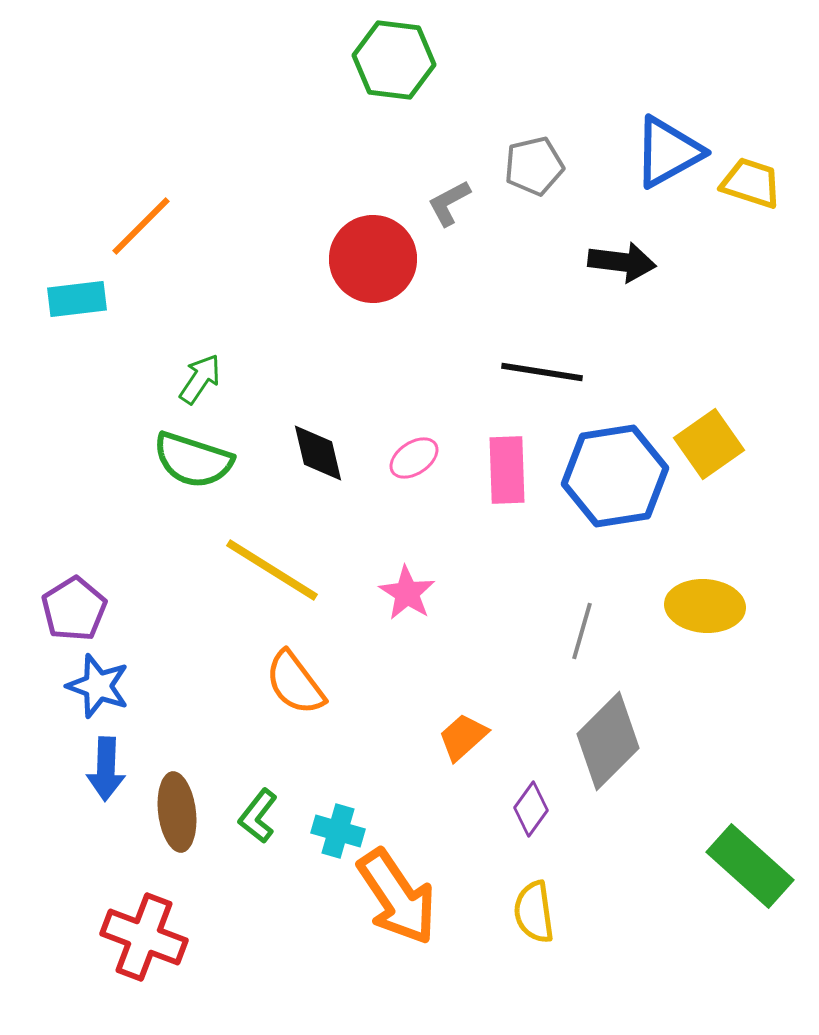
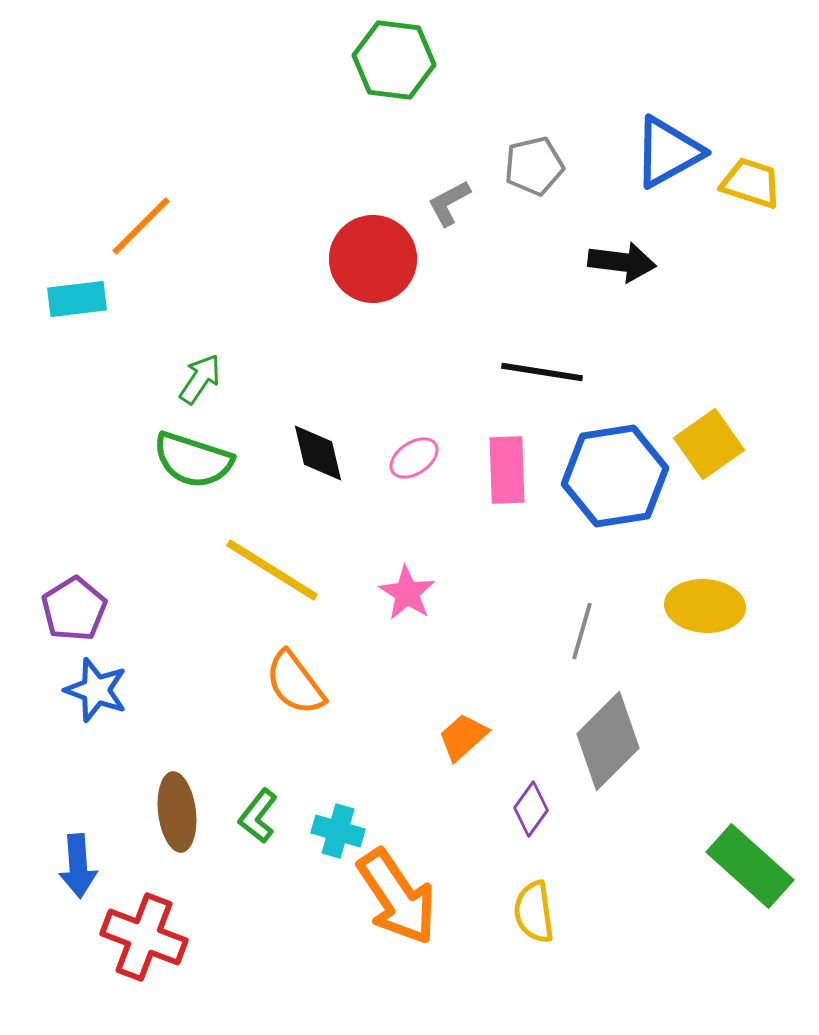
blue star: moved 2 px left, 4 px down
blue arrow: moved 28 px left, 97 px down; rotated 6 degrees counterclockwise
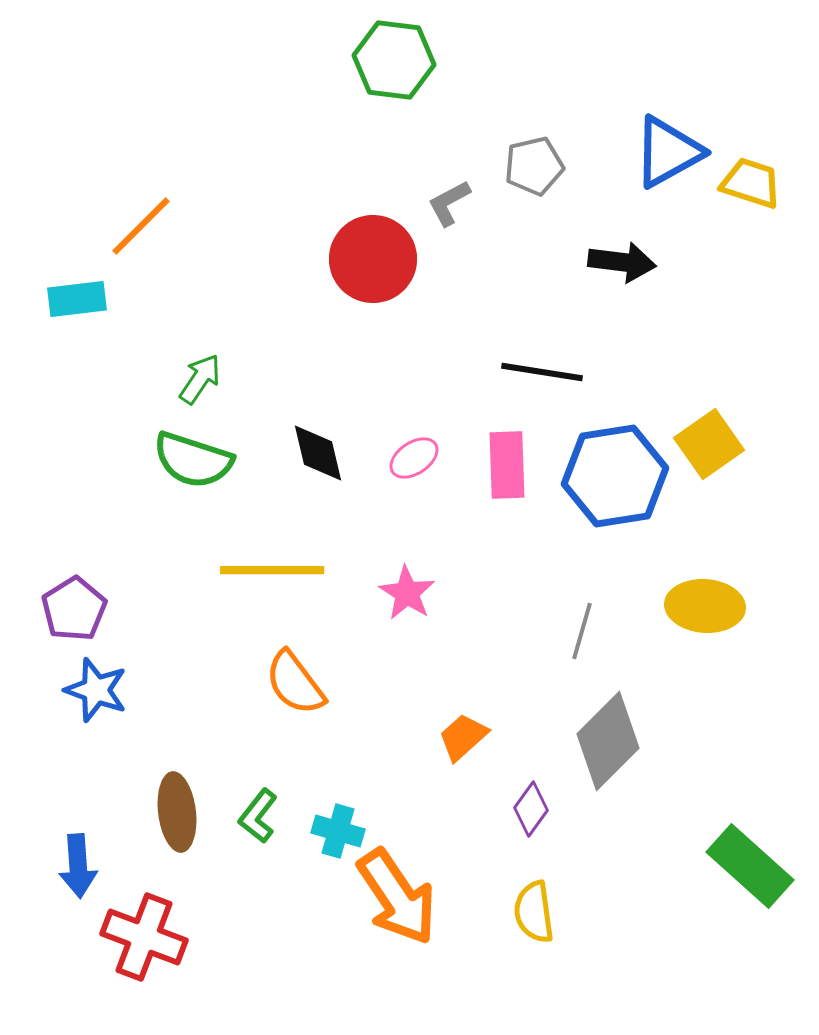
pink rectangle: moved 5 px up
yellow line: rotated 32 degrees counterclockwise
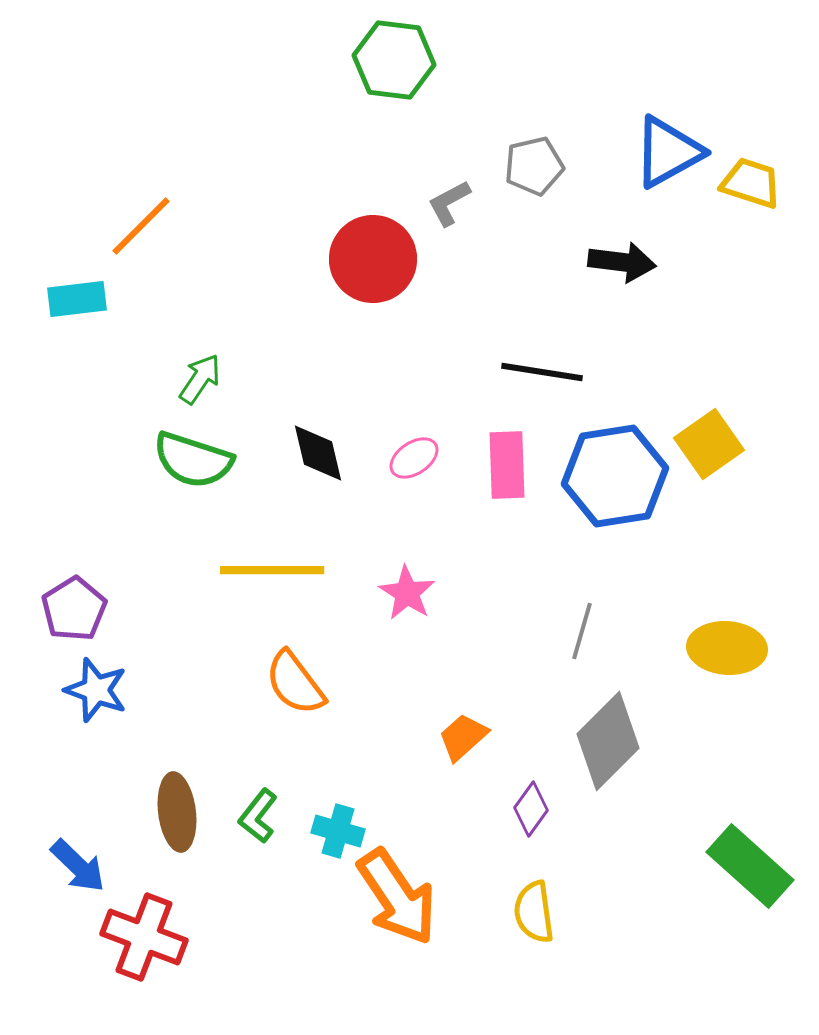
yellow ellipse: moved 22 px right, 42 px down
blue arrow: rotated 42 degrees counterclockwise
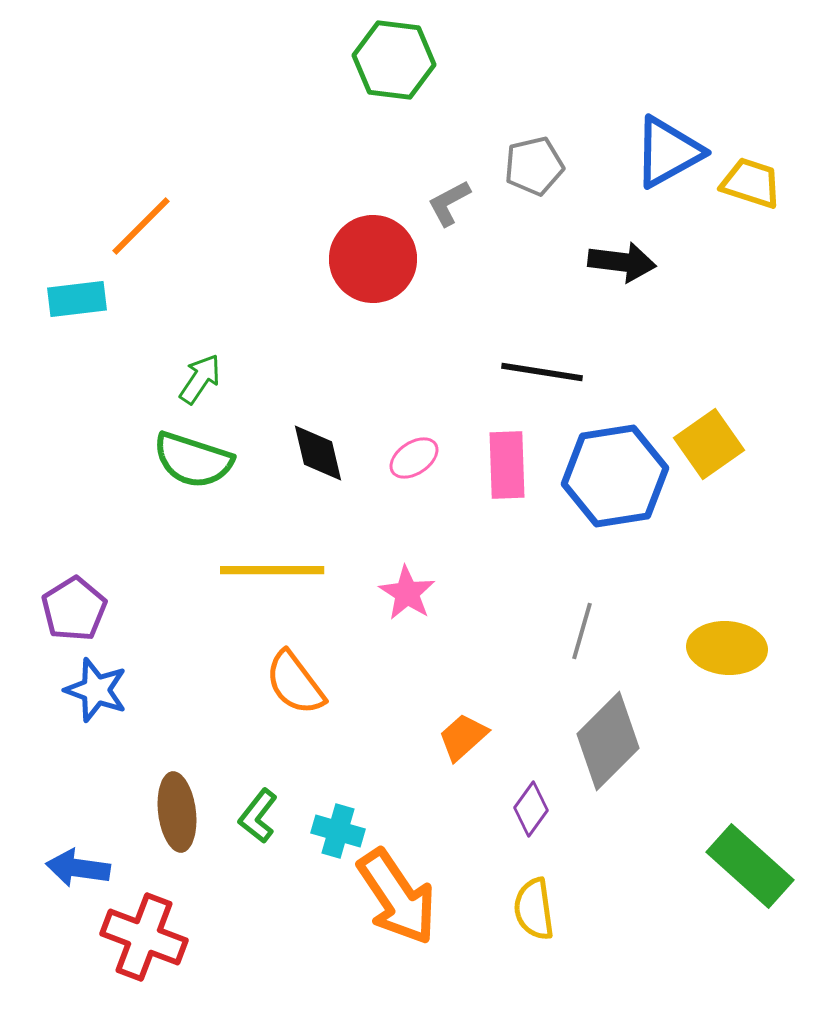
blue arrow: moved 2 px down; rotated 144 degrees clockwise
yellow semicircle: moved 3 px up
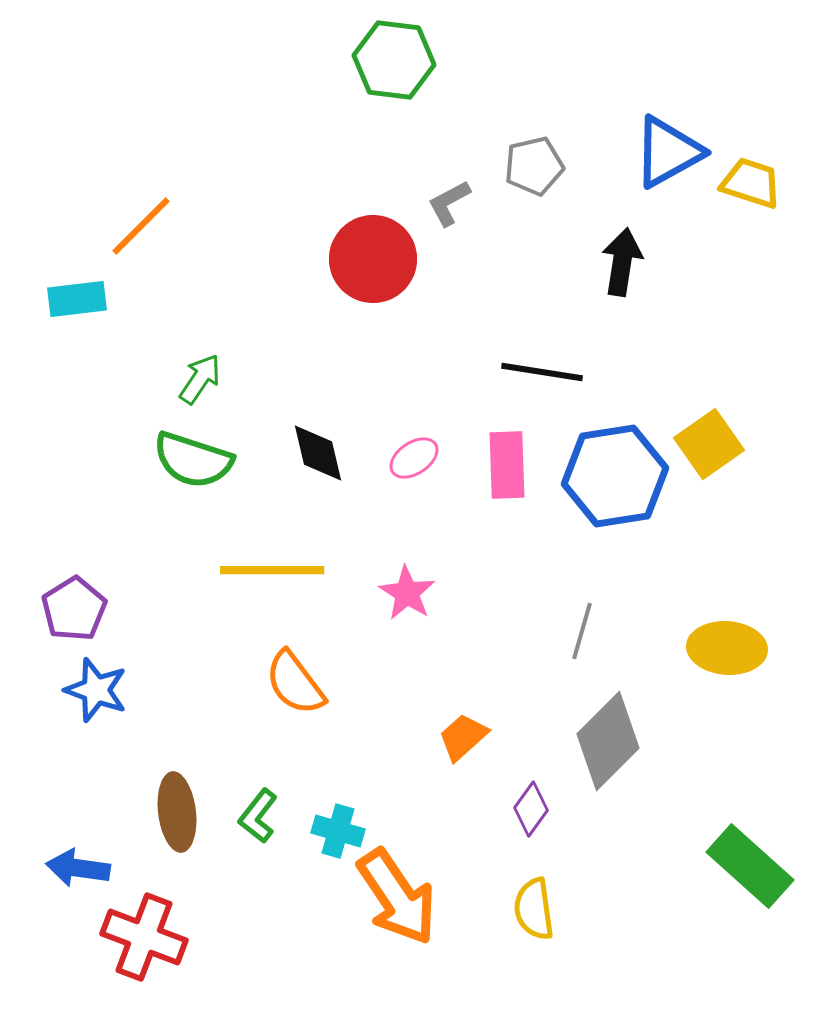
black arrow: rotated 88 degrees counterclockwise
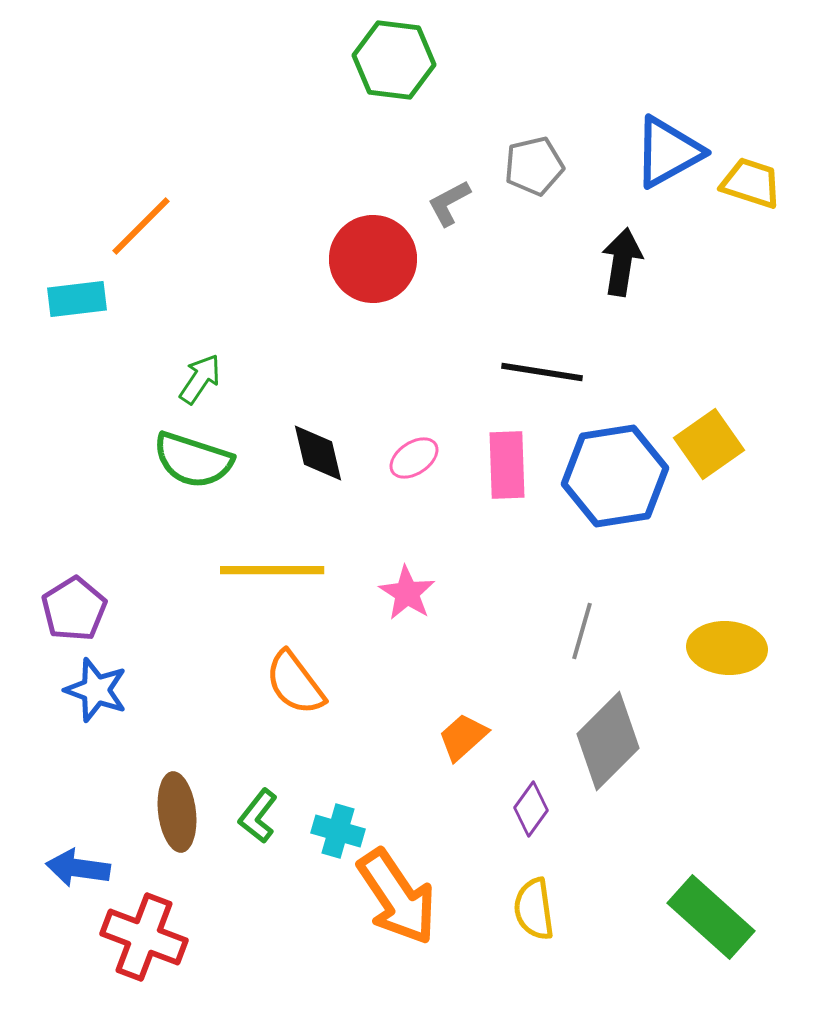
green rectangle: moved 39 px left, 51 px down
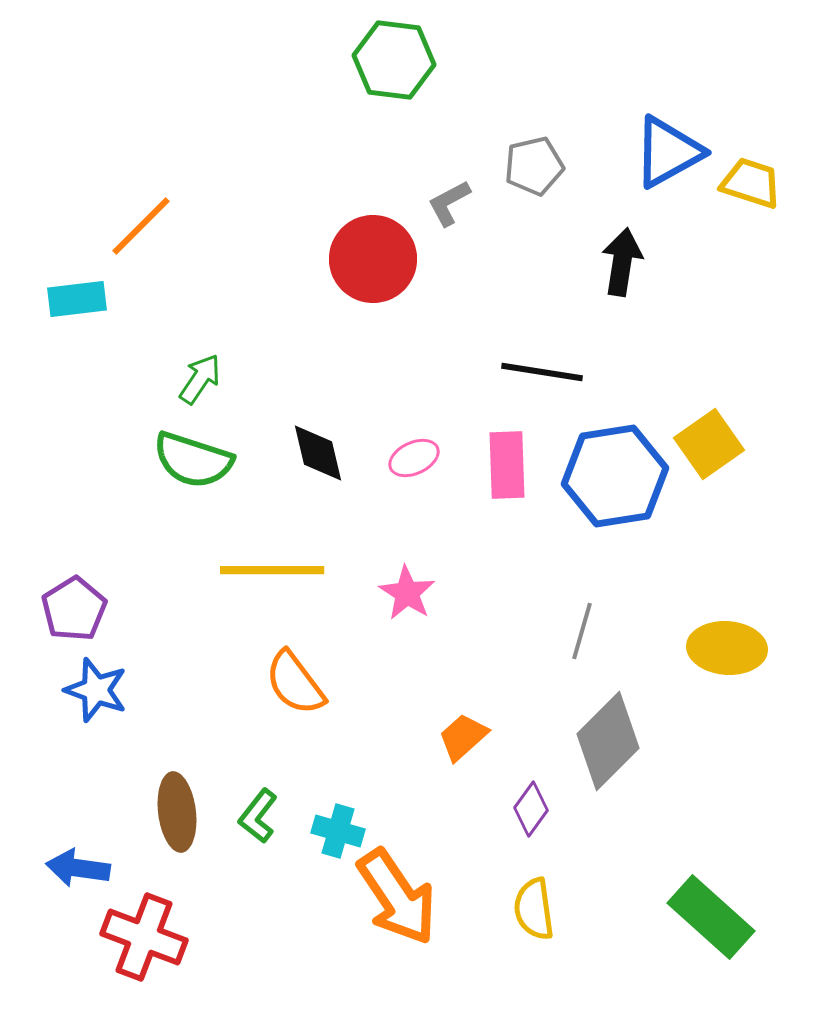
pink ellipse: rotated 9 degrees clockwise
